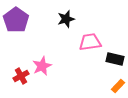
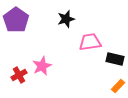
red cross: moved 2 px left, 1 px up
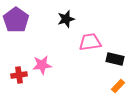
pink star: moved 1 px up; rotated 18 degrees clockwise
red cross: rotated 21 degrees clockwise
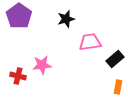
purple pentagon: moved 3 px right, 4 px up
black rectangle: rotated 54 degrees counterclockwise
red cross: moved 1 px left, 1 px down; rotated 21 degrees clockwise
orange rectangle: moved 1 px down; rotated 32 degrees counterclockwise
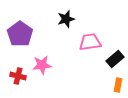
purple pentagon: moved 1 px right, 18 px down
orange rectangle: moved 2 px up
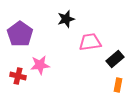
pink star: moved 2 px left
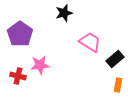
black star: moved 2 px left, 6 px up
pink trapezoid: rotated 40 degrees clockwise
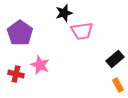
purple pentagon: moved 1 px up
pink trapezoid: moved 8 px left, 11 px up; rotated 140 degrees clockwise
pink star: rotated 30 degrees clockwise
red cross: moved 2 px left, 2 px up
orange rectangle: rotated 40 degrees counterclockwise
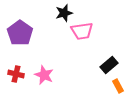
black rectangle: moved 6 px left, 6 px down
pink star: moved 4 px right, 10 px down
orange rectangle: moved 1 px down
